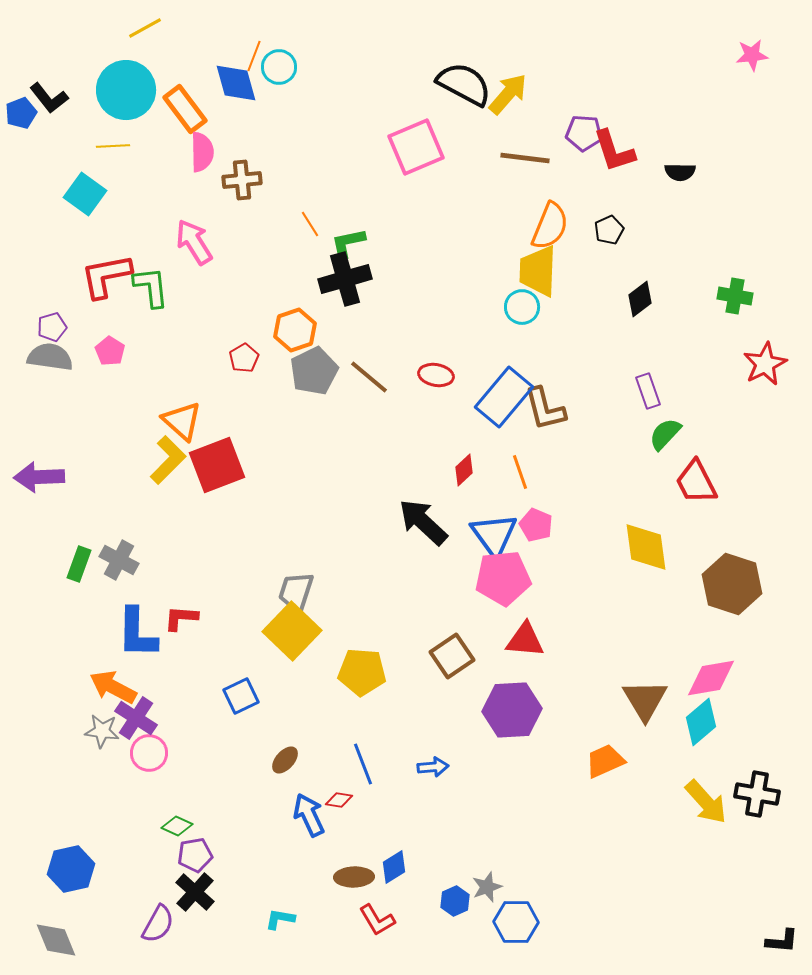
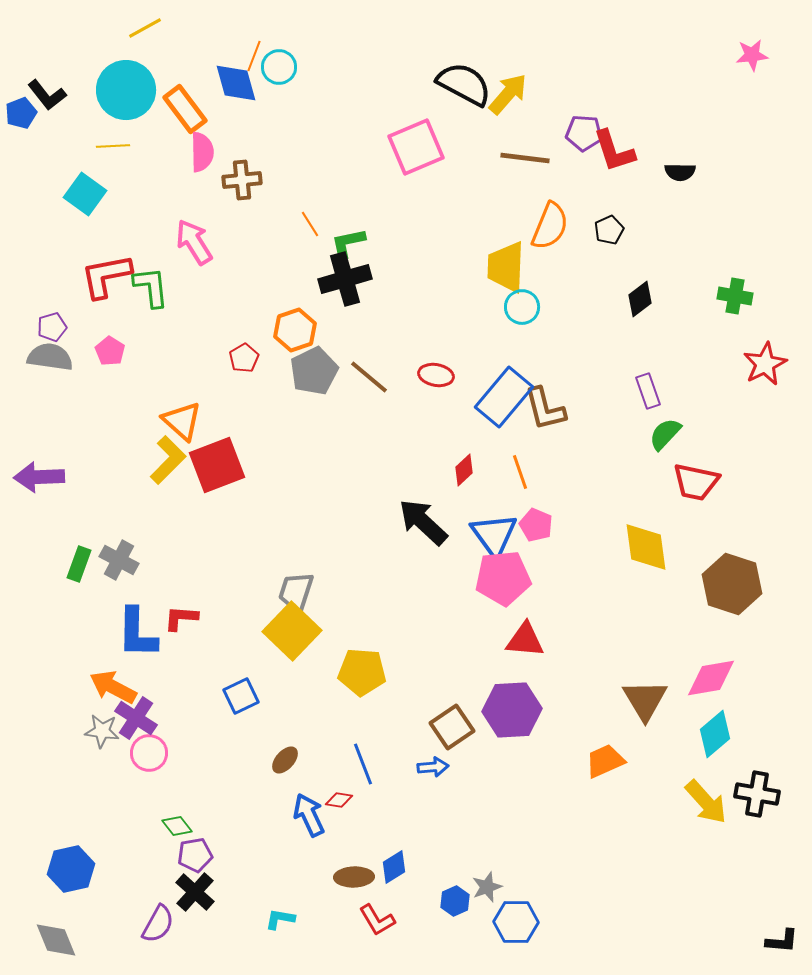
black L-shape at (49, 98): moved 2 px left, 3 px up
yellow trapezoid at (538, 271): moved 32 px left, 4 px up
red trapezoid at (696, 482): rotated 51 degrees counterclockwise
brown square at (452, 656): moved 71 px down
cyan diamond at (701, 722): moved 14 px right, 12 px down
green diamond at (177, 826): rotated 28 degrees clockwise
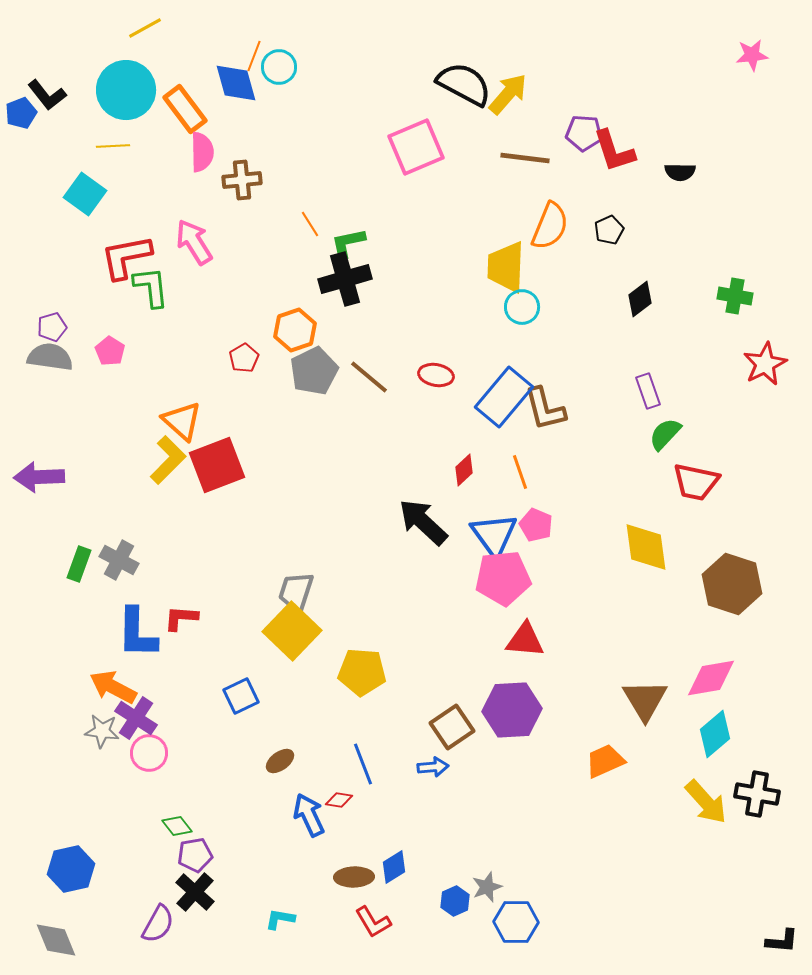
red L-shape at (106, 276): moved 20 px right, 19 px up
brown ellipse at (285, 760): moved 5 px left, 1 px down; rotated 12 degrees clockwise
red L-shape at (377, 920): moved 4 px left, 2 px down
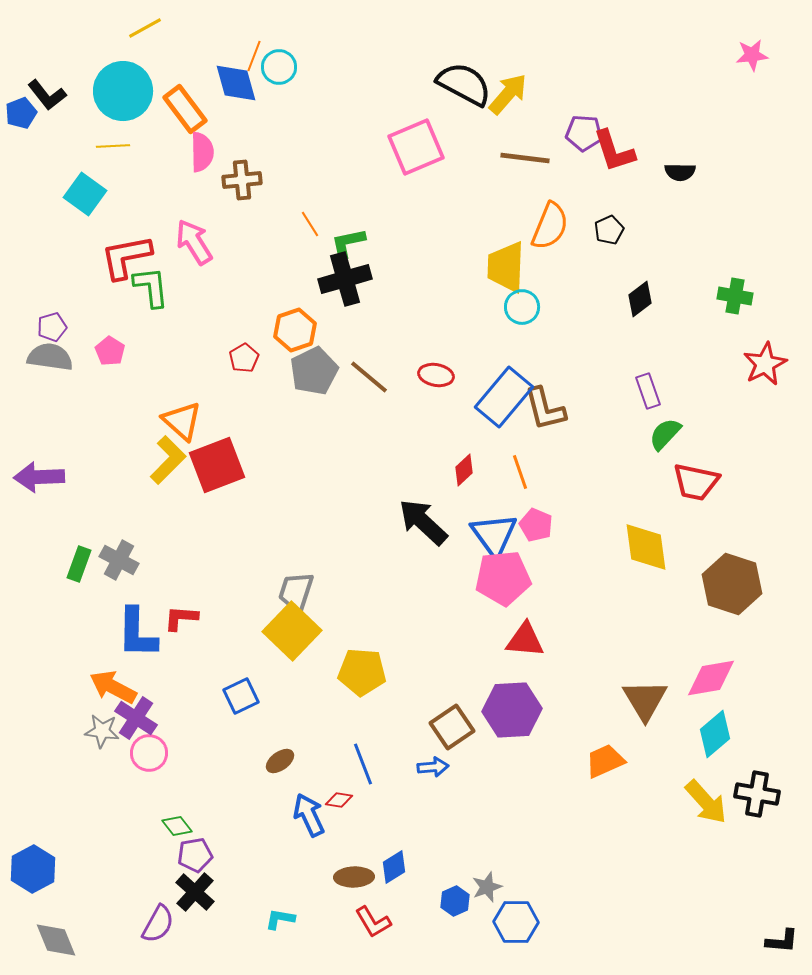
cyan circle at (126, 90): moved 3 px left, 1 px down
blue hexagon at (71, 869): moved 38 px left; rotated 15 degrees counterclockwise
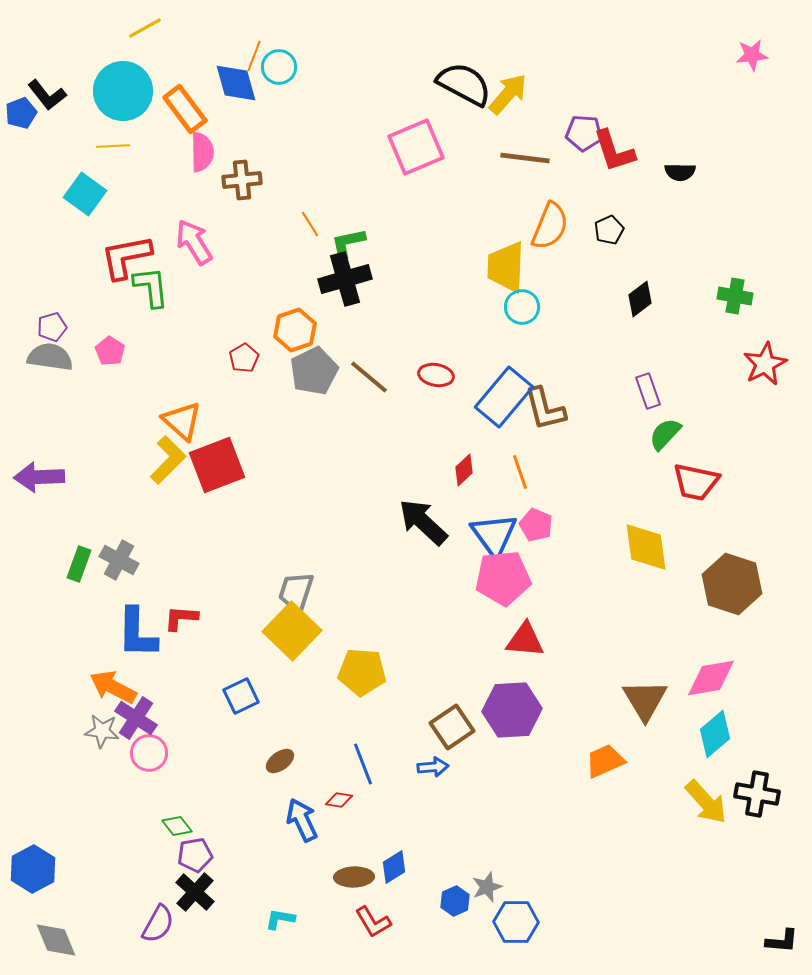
blue arrow at (309, 815): moved 7 px left, 5 px down
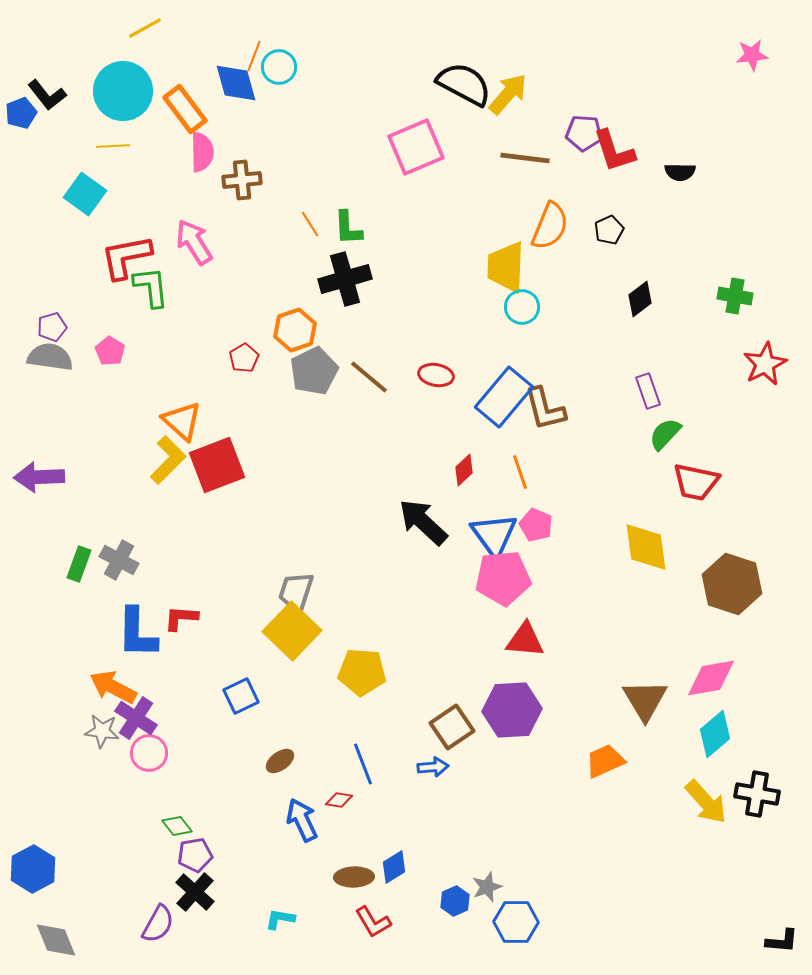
green L-shape at (348, 243): moved 15 px up; rotated 81 degrees counterclockwise
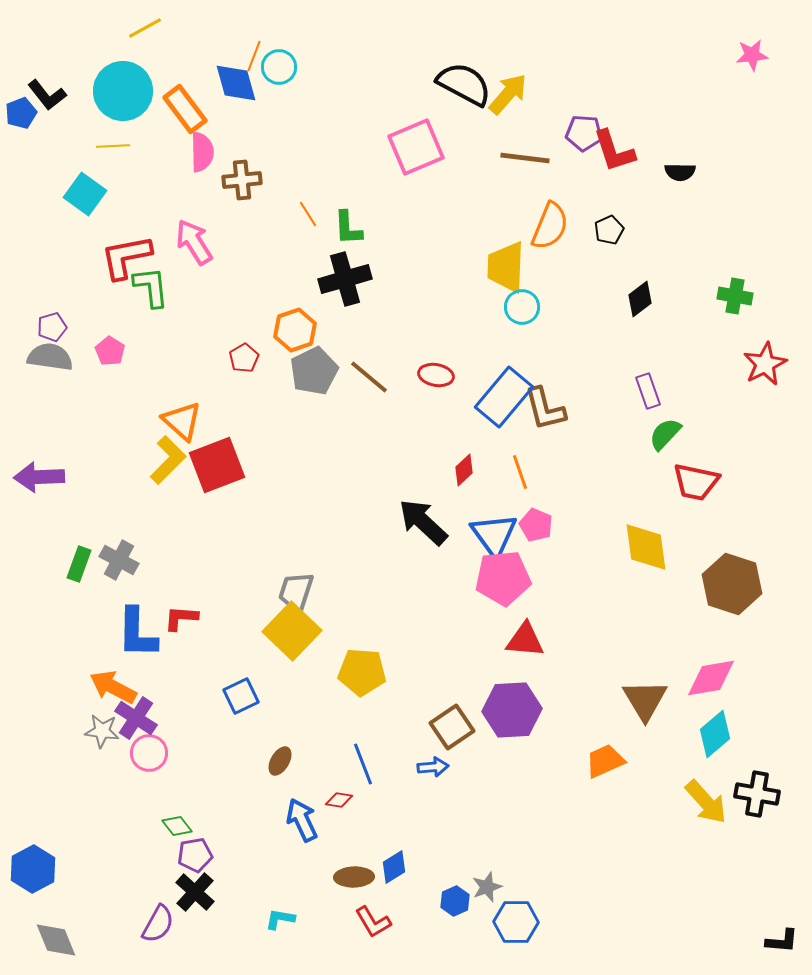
orange line at (310, 224): moved 2 px left, 10 px up
brown ellipse at (280, 761): rotated 24 degrees counterclockwise
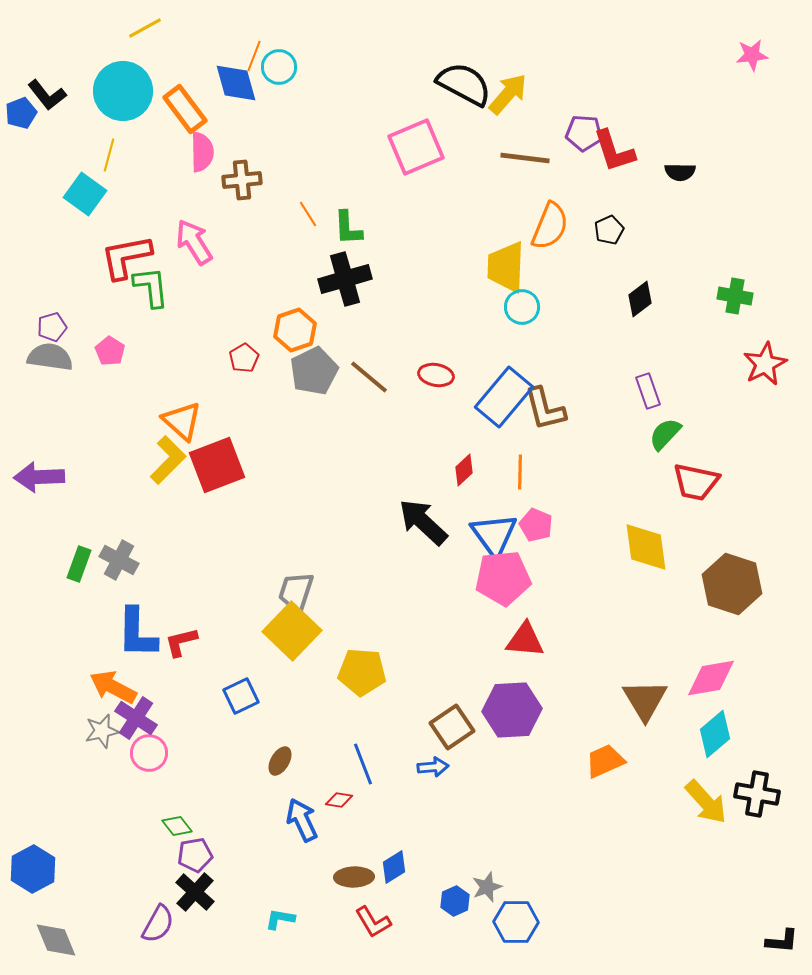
yellow line at (113, 146): moved 4 px left, 9 px down; rotated 72 degrees counterclockwise
orange line at (520, 472): rotated 20 degrees clockwise
red L-shape at (181, 618): moved 24 px down; rotated 18 degrees counterclockwise
gray star at (102, 731): rotated 20 degrees counterclockwise
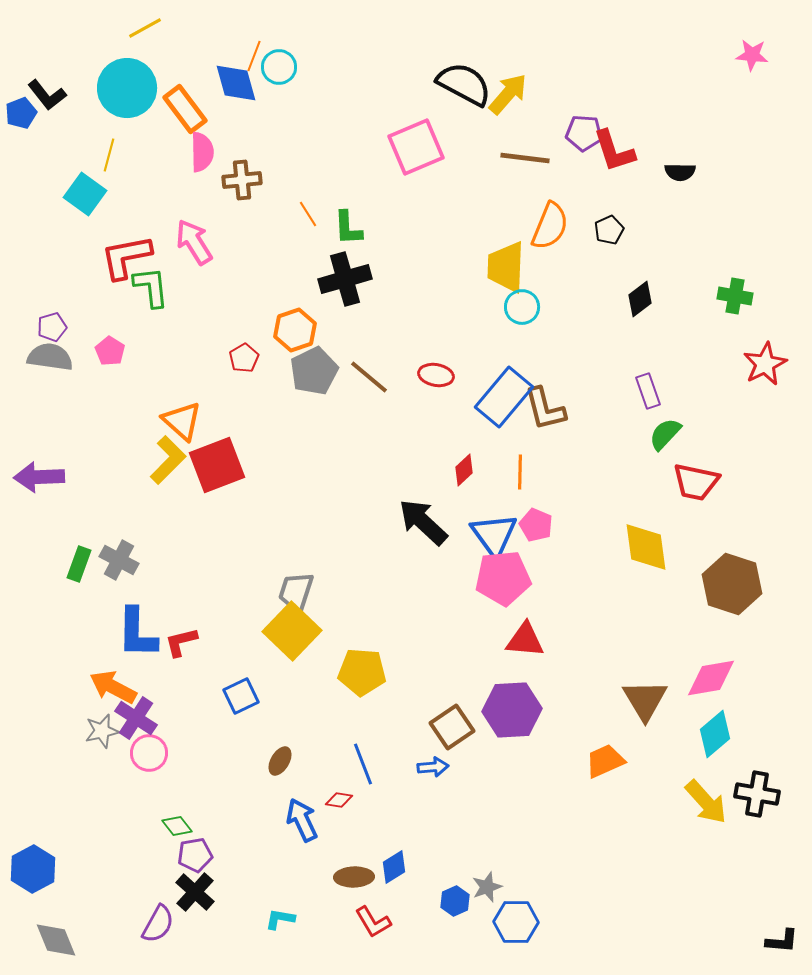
pink star at (752, 55): rotated 12 degrees clockwise
cyan circle at (123, 91): moved 4 px right, 3 px up
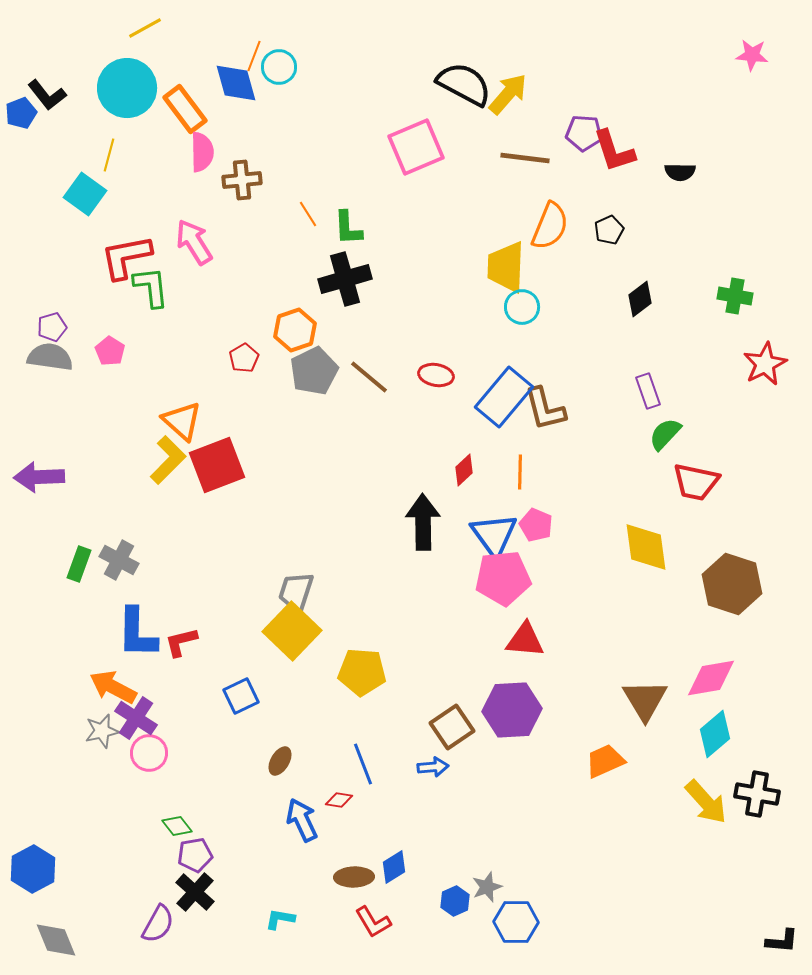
black arrow at (423, 522): rotated 46 degrees clockwise
